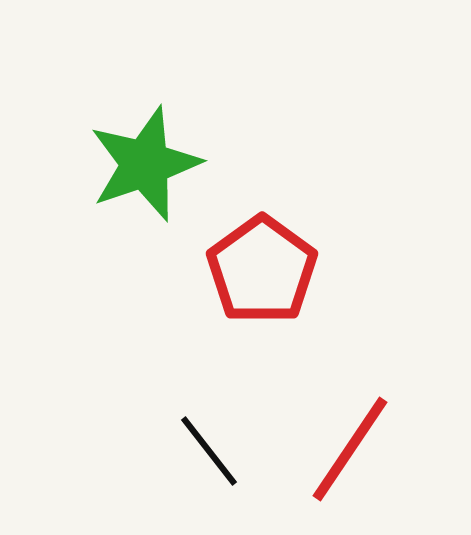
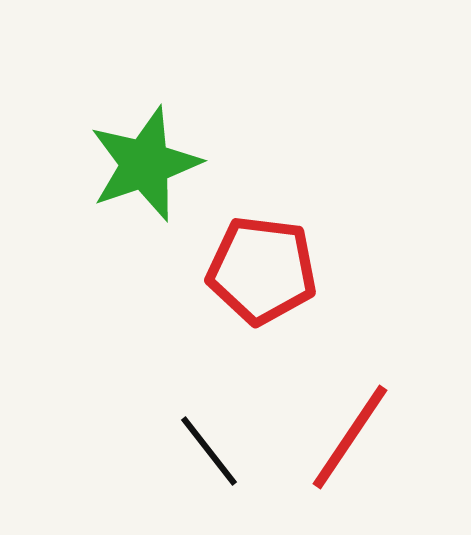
red pentagon: rotated 29 degrees counterclockwise
red line: moved 12 px up
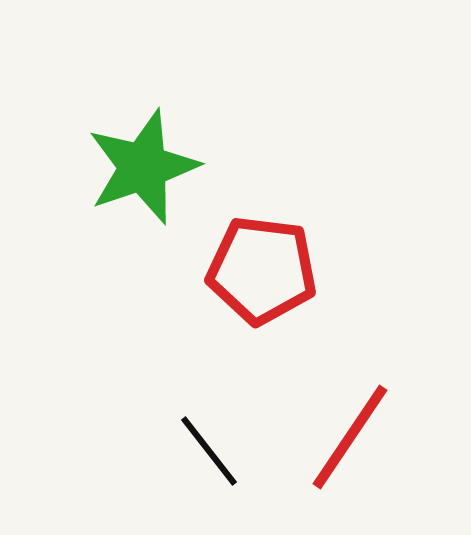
green star: moved 2 px left, 3 px down
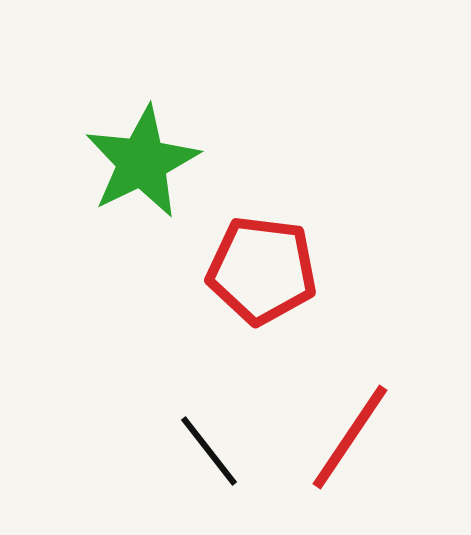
green star: moved 1 px left, 5 px up; rotated 7 degrees counterclockwise
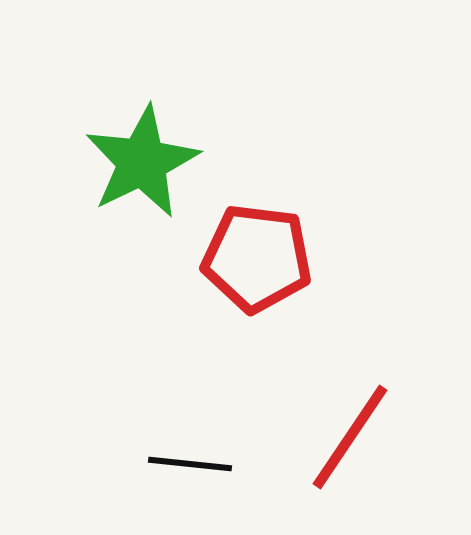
red pentagon: moved 5 px left, 12 px up
black line: moved 19 px left, 13 px down; rotated 46 degrees counterclockwise
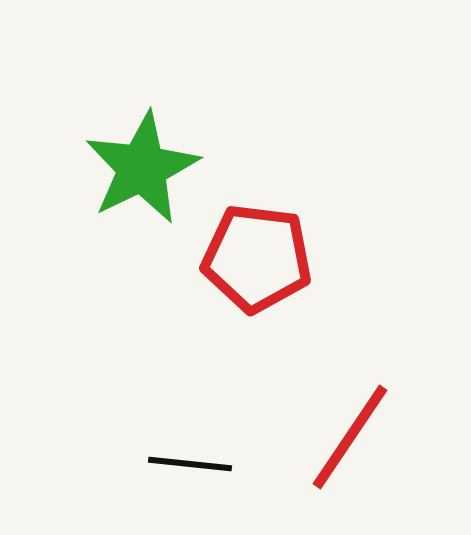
green star: moved 6 px down
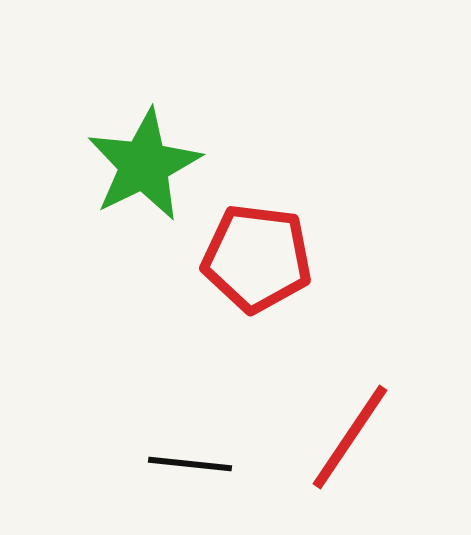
green star: moved 2 px right, 3 px up
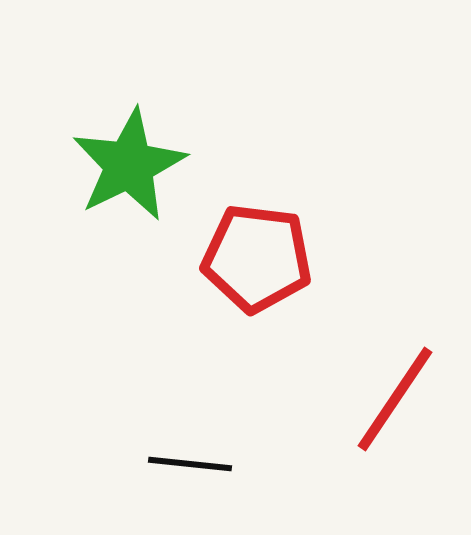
green star: moved 15 px left
red line: moved 45 px right, 38 px up
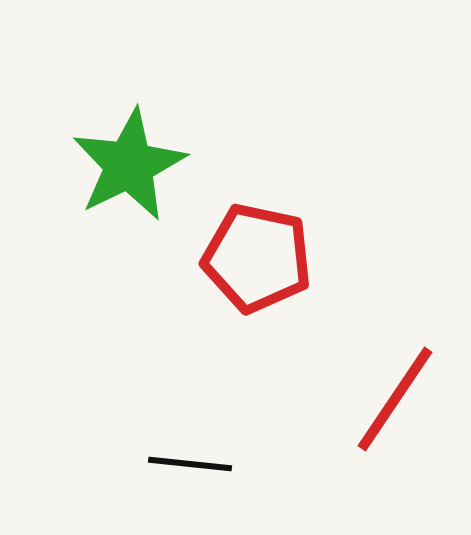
red pentagon: rotated 5 degrees clockwise
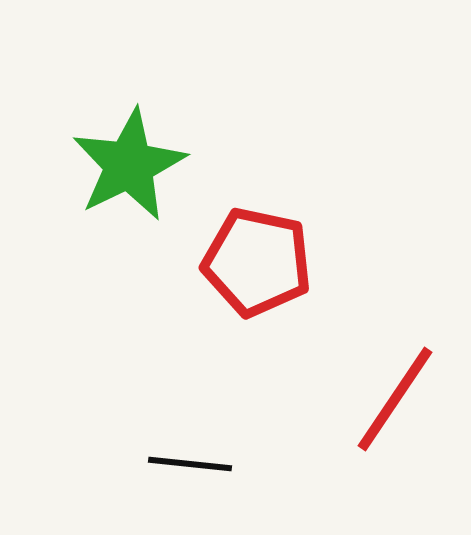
red pentagon: moved 4 px down
